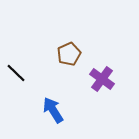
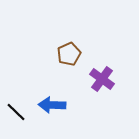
black line: moved 39 px down
blue arrow: moved 1 px left, 5 px up; rotated 56 degrees counterclockwise
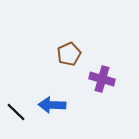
purple cross: rotated 20 degrees counterclockwise
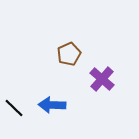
purple cross: rotated 25 degrees clockwise
black line: moved 2 px left, 4 px up
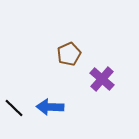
blue arrow: moved 2 px left, 2 px down
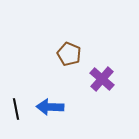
brown pentagon: rotated 25 degrees counterclockwise
black line: moved 2 px right, 1 px down; rotated 35 degrees clockwise
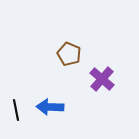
black line: moved 1 px down
